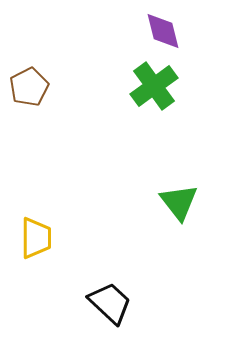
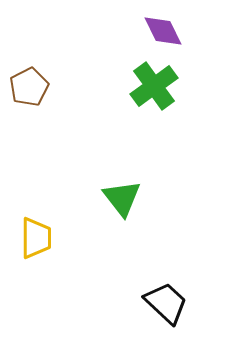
purple diamond: rotated 12 degrees counterclockwise
green triangle: moved 57 px left, 4 px up
black trapezoid: moved 56 px right
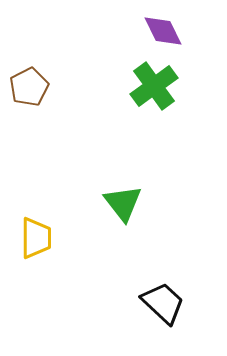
green triangle: moved 1 px right, 5 px down
black trapezoid: moved 3 px left
